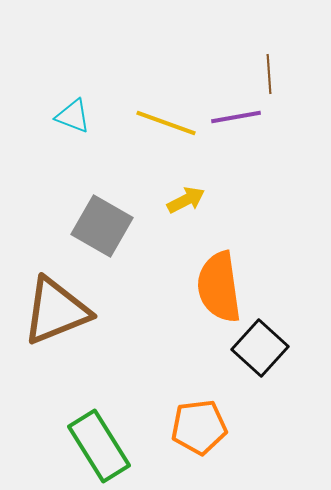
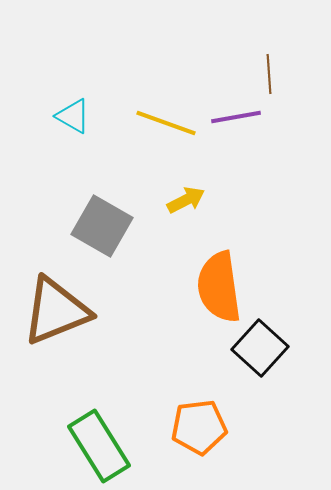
cyan triangle: rotated 9 degrees clockwise
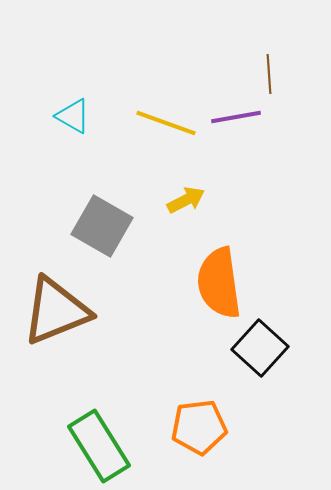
orange semicircle: moved 4 px up
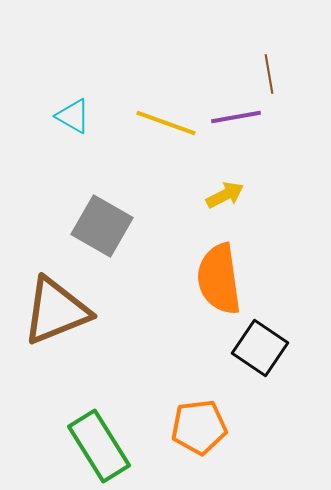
brown line: rotated 6 degrees counterclockwise
yellow arrow: moved 39 px right, 5 px up
orange semicircle: moved 4 px up
black square: rotated 8 degrees counterclockwise
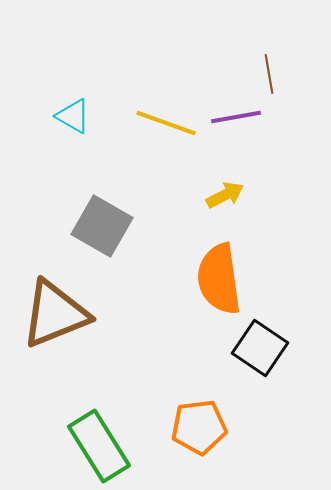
brown triangle: moved 1 px left, 3 px down
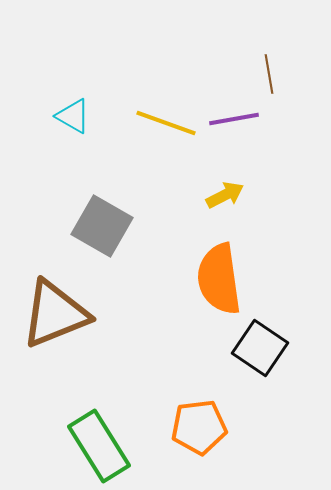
purple line: moved 2 px left, 2 px down
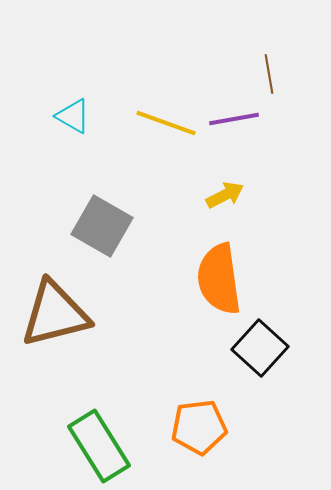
brown triangle: rotated 8 degrees clockwise
black square: rotated 8 degrees clockwise
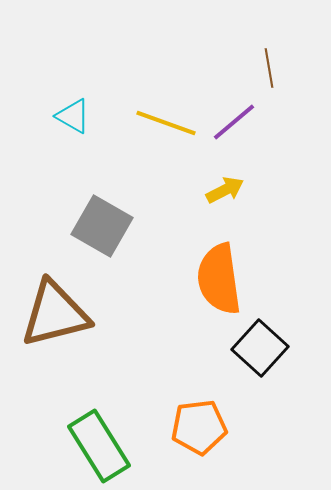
brown line: moved 6 px up
purple line: moved 3 px down; rotated 30 degrees counterclockwise
yellow arrow: moved 5 px up
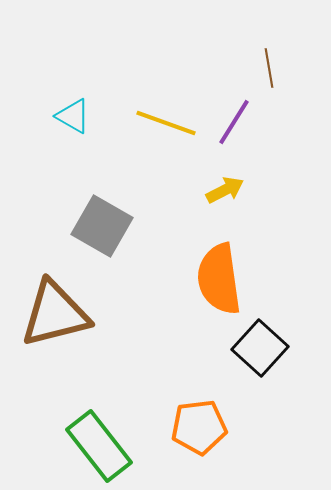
purple line: rotated 18 degrees counterclockwise
green rectangle: rotated 6 degrees counterclockwise
